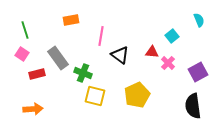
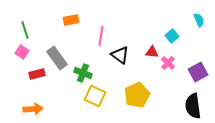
pink square: moved 2 px up
gray rectangle: moved 1 px left
yellow square: rotated 10 degrees clockwise
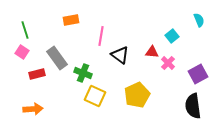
purple square: moved 2 px down
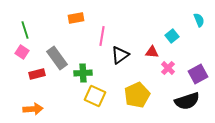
orange rectangle: moved 5 px right, 2 px up
pink line: moved 1 px right
black triangle: rotated 48 degrees clockwise
pink cross: moved 5 px down
green cross: rotated 24 degrees counterclockwise
black semicircle: moved 6 px left, 5 px up; rotated 100 degrees counterclockwise
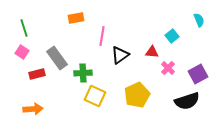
green line: moved 1 px left, 2 px up
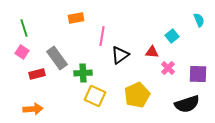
purple square: rotated 30 degrees clockwise
black semicircle: moved 3 px down
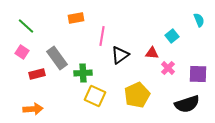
green line: moved 2 px right, 2 px up; rotated 30 degrees counterclockwise
red triangle: moved 1 px down
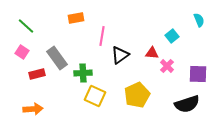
pink cross: moved 1 px left, 2 px up
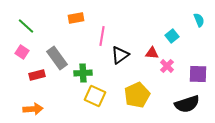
red rectangle: moved 1 px down
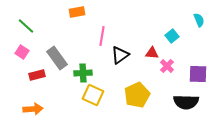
orange rectangle: moved 1 px right, 6 px up
yellow square: moved 2 px left, 1 px up
black semicircle: moved 1 px left, 2 px up; rotated 20 degrees clockwise
